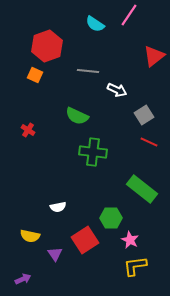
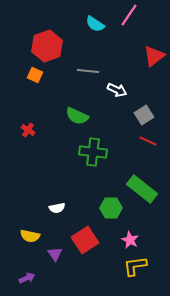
red line: moved 1 px left, 1 px up
white semicircle: moved 1 px left, 1 px down
green hexagon: moved 10 px up
purple arrow: moved 4 px right, 1 px up
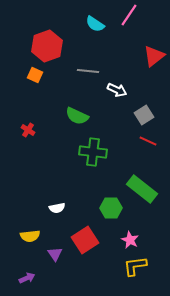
yellow semicircle: rotated 18 degrees counterclockwise
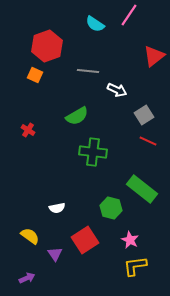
green semicircle: rotated 55 degrees counterclockwise
green hexagon: rotated 15 degrees clockwise
yellow semicircle: rotated 138 degrees counterclockwise
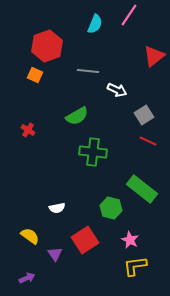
cyan semicircle: rotated 102 degrees counterclockwise
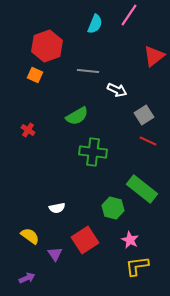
green hexagon: moved 2 px right
yellow L-shape: moved 2 px right
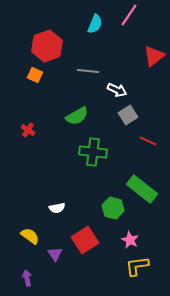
gray square: moved 16 px left
purple arrow: rotated 77 degrees counterclockwise
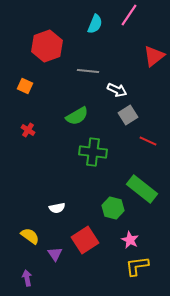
orange square: moved 10 px left, 11 px down
